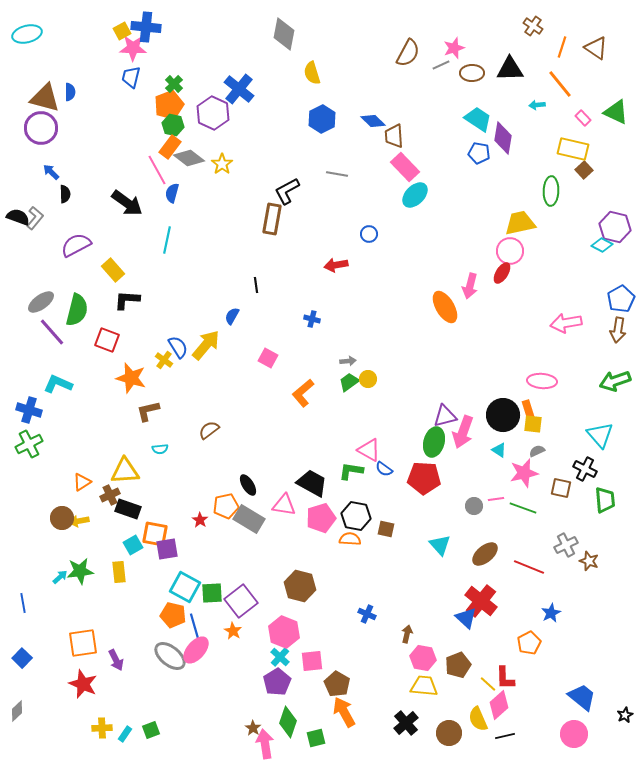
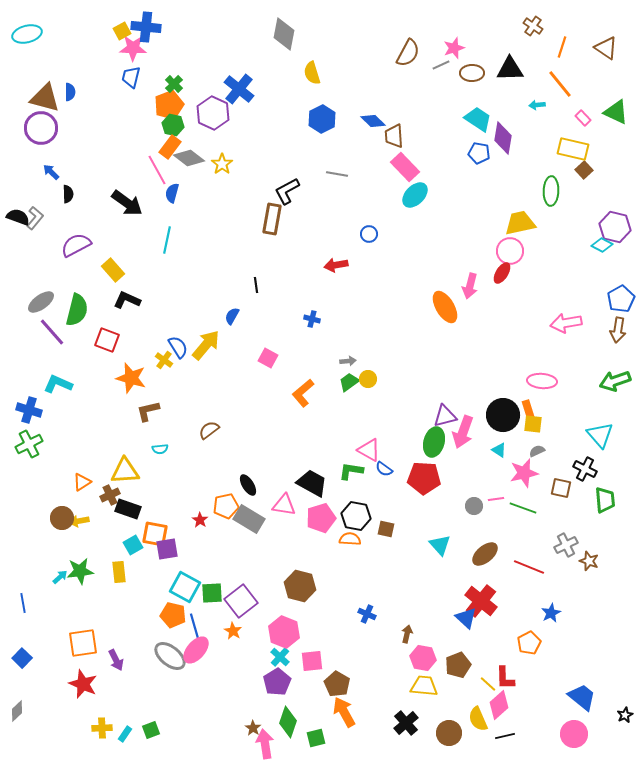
brown triangle at (596, 48): moved 10 px right
black semicircle at (65, 194): moved 3 px right
black L-shape at (127, 300): rotated 20 degrees clockwise
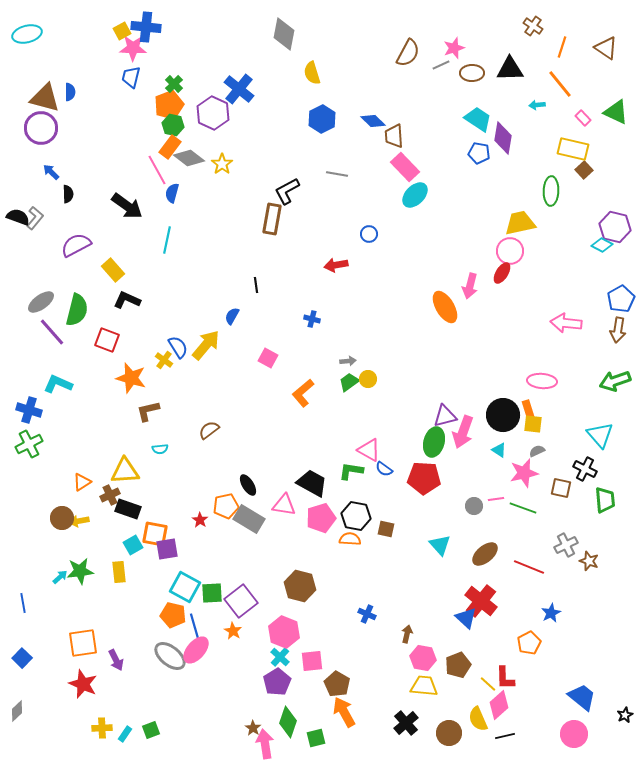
black arrow at (127, 203): moved 3 px down
pink arrow at (566, 323): rotated 16 degrees clockwise
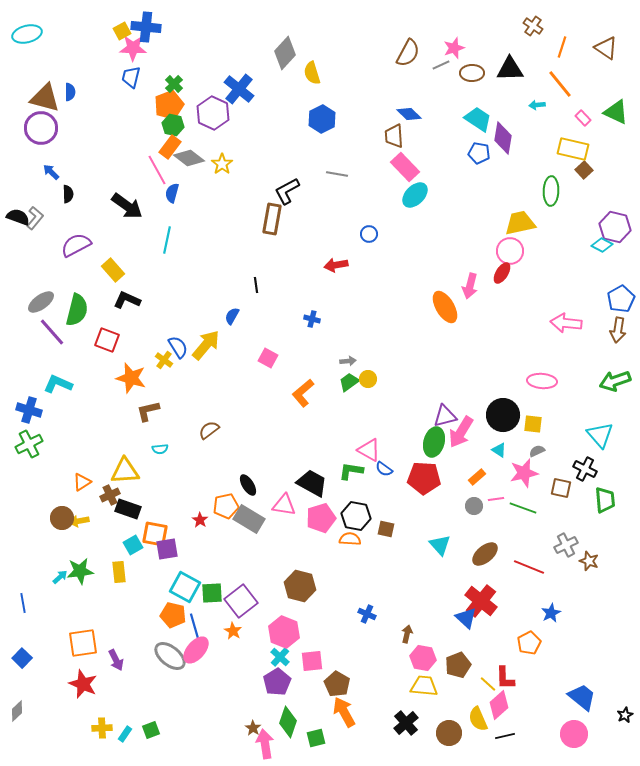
gray diamond at (284, 34): moved 1 px right, 19 px down; rotated 32 degrees clockwise
blue diamond at (373, 121): moved 36 px right, 7 px up
orange rectangle at (528, 409): moved 51 px left, 68 px down; rotated 66 degrees clockwise
pink arrow at (463, 432): moved 2 px left; rotated 12 degrees clockwise
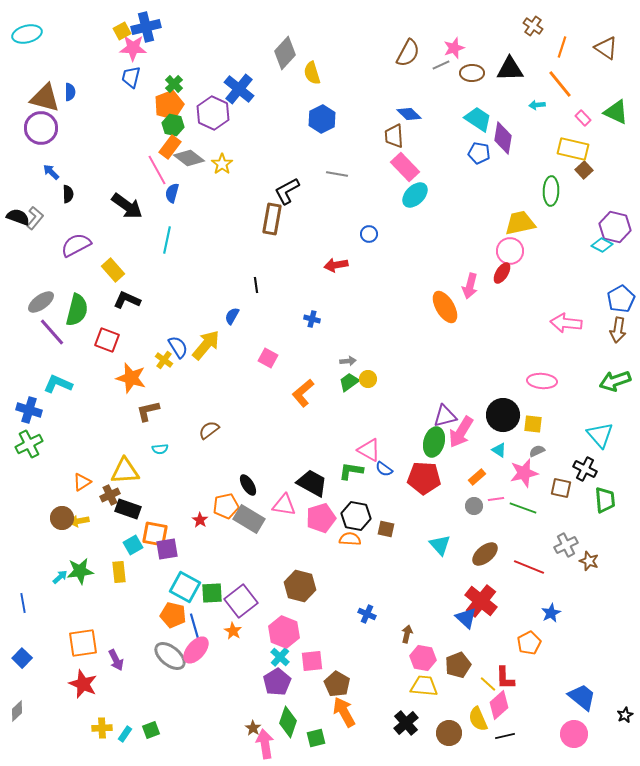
blue cross at (146, 27): rotated 20 degrees counterclockwise
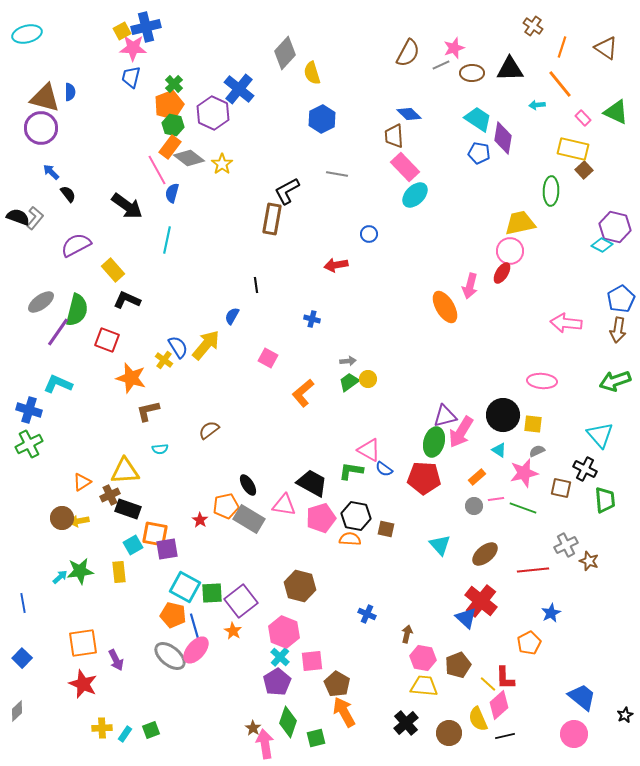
black semicircle at (68, 194): rotated 36 degrees counterclockwise
purple line at (52, 332): moved 6 px right; rotated 76 degrees clockwise
red line at (529, 567): moved 4 px right, 3 px down; rotated 28 degrees counterclockwise
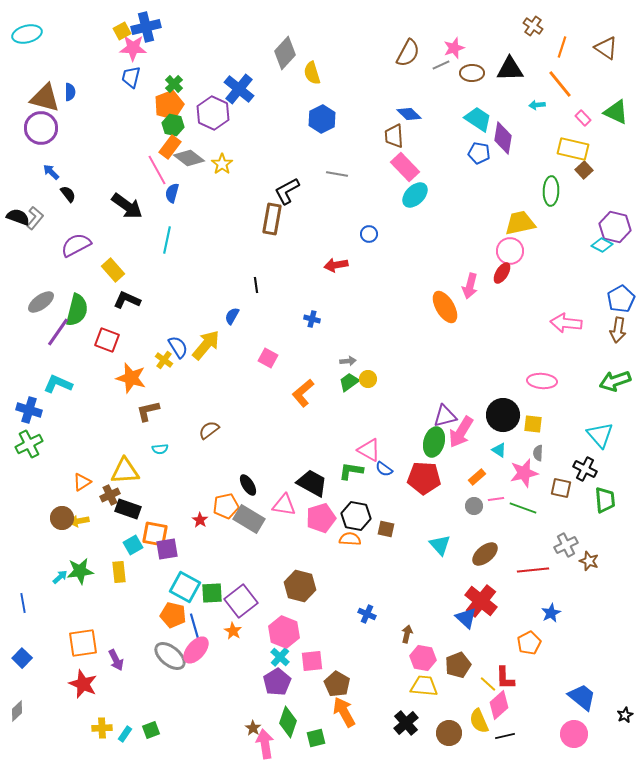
gray semicircle at (537, 451): moved 1 px right, 2 px down; rotated 63 degrees counterclockwise
yellow semicircle at (478, 719): moved 1 px right, 2 px down
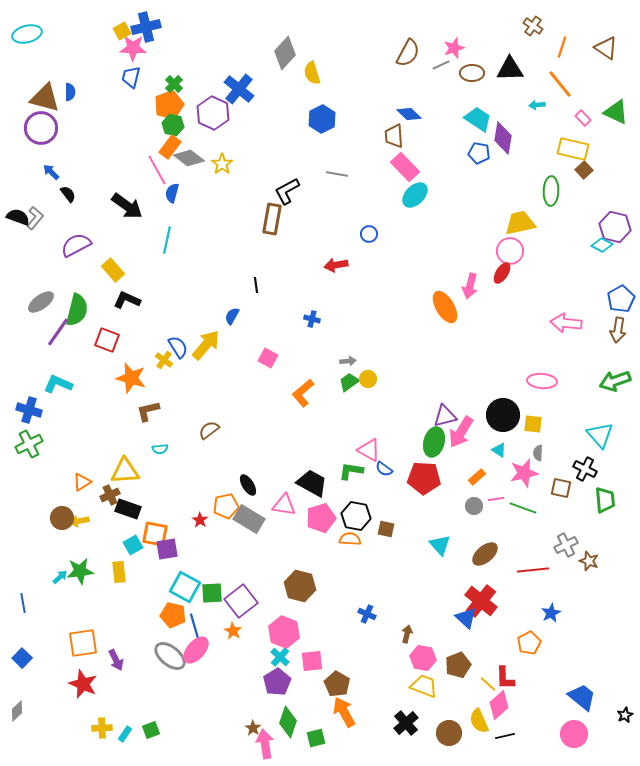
yellow trapezoid at (424, 686): rotated 16 degrees clockwise
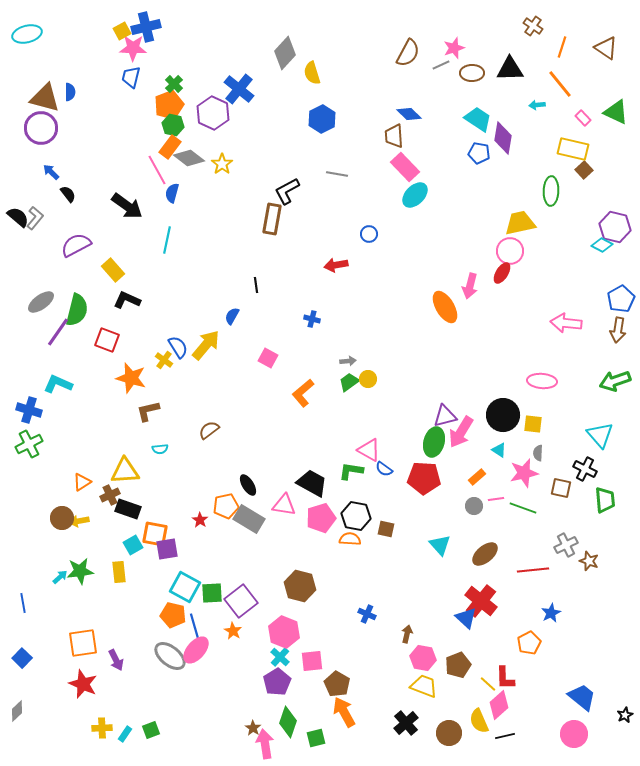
black semicircle at (18, 217): rotated 20 degrees clockwise
